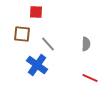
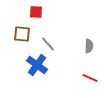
gray semicircle: moved 3 px right, 2 px down
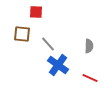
blue cross: moved 21 px right
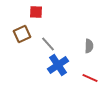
brown square: rotated 30 degrees counterclockwise
blue cross: rotated 20 degrees clockwise
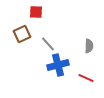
blue cross: rotated 20 degrees clockwise
red line: moved 4 px left
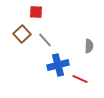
brown square: rotated 18 degrees counterclockwise
gray line: moved 3 px left, 4 px up
red line: moved 6 px left, 1 px down
